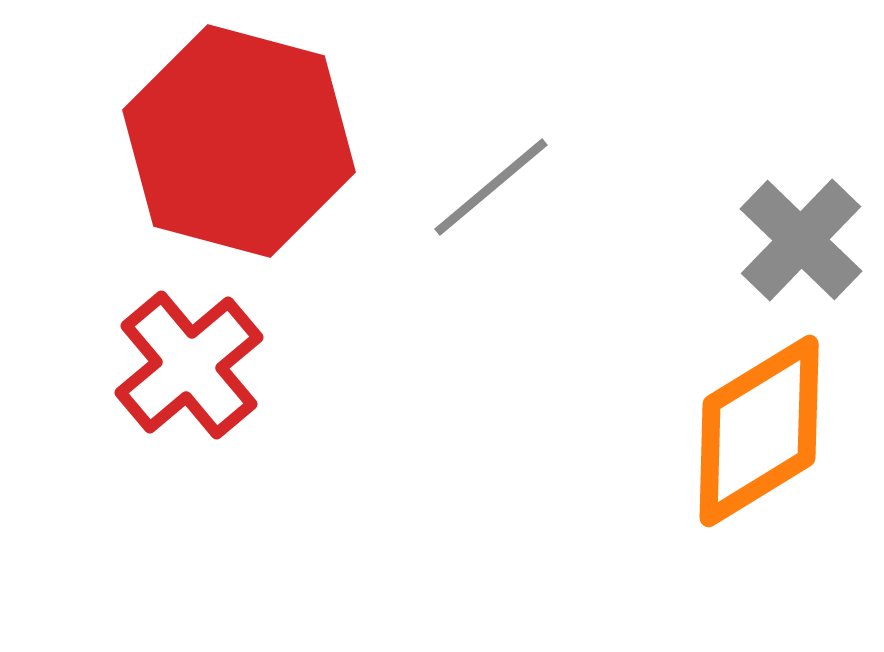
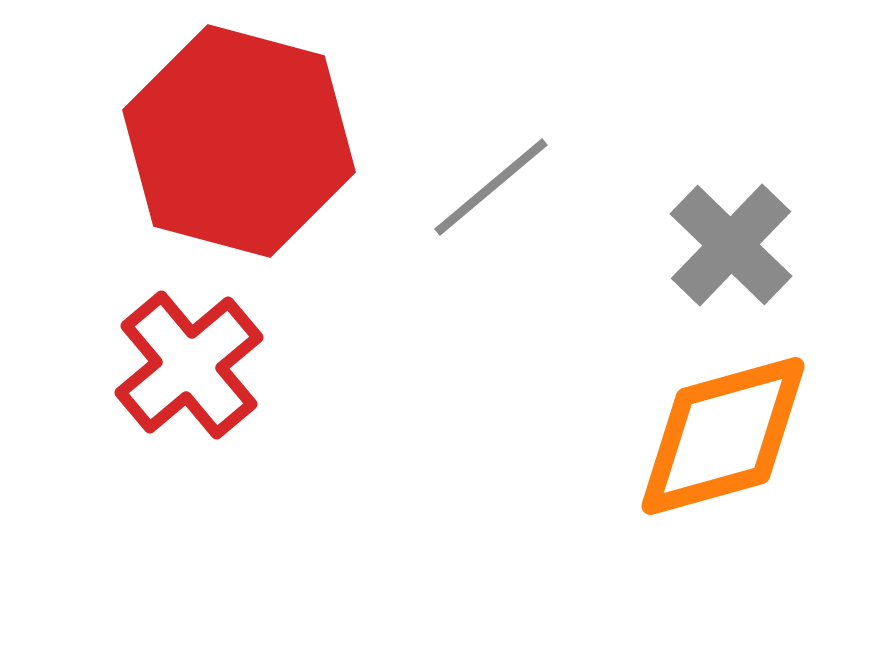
gray cross: moved 70 px left, 5 px down
orange diamond: moved 36 px left, 5 px down; rotated 16 degrees clockwise
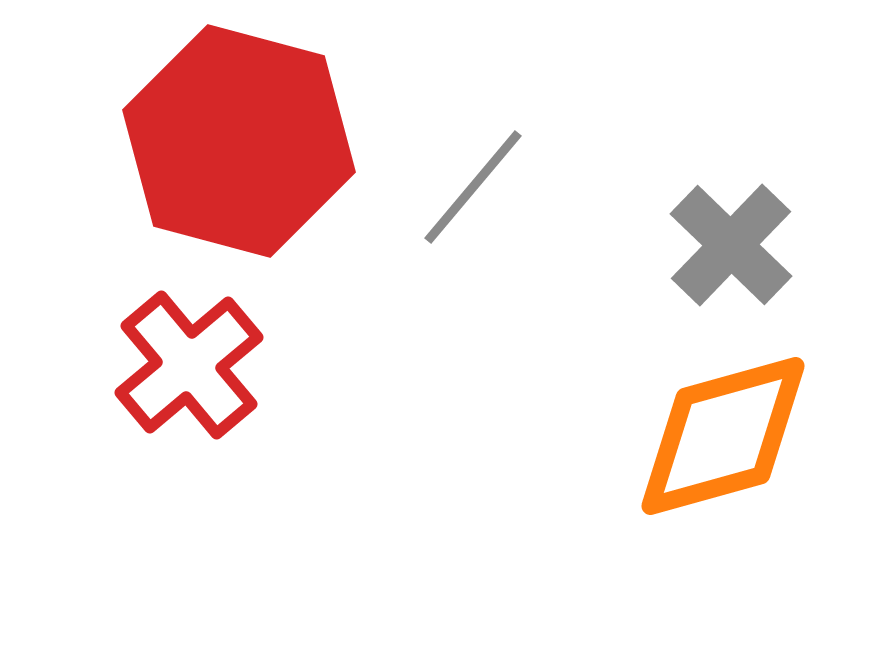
gray line: moved 18 px left; rotated 10 degrees counterclockwise
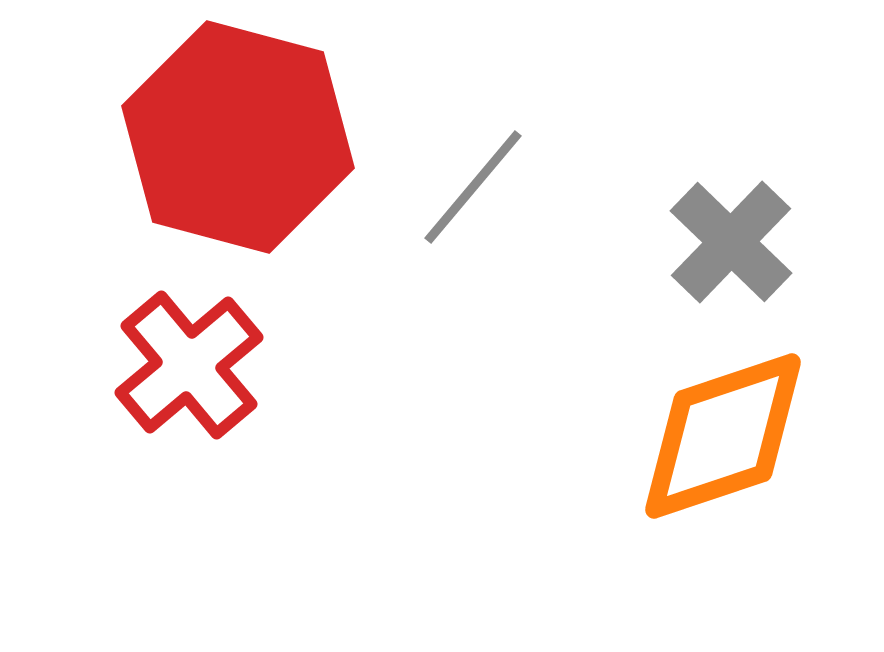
red hexagon: moved 1 px left, 4 px up
gray cross: moved 3 px up
orange diamond: rotated 3 degrees counterclockwise
